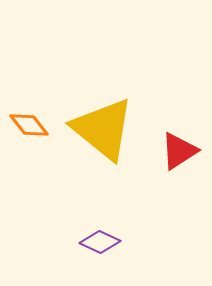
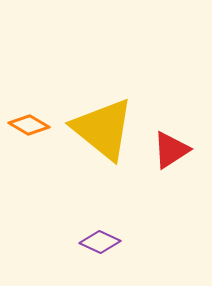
orange diamond: rotated 21 degrees counterclockwise
red triangle: moved 8 px left, 1 px up
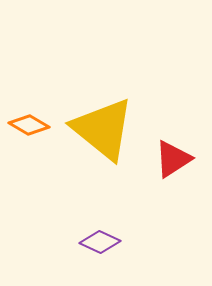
red triangle: moved 2 px right, 9 px down
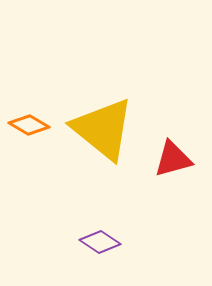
red triangle: rotated 18 degrees clockwise
purple diamond: rotated 9 degrees clockwise
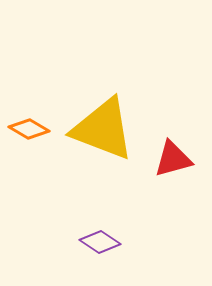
orange diamond: moved 4 px down
yellow triangle: rotated 18 degrees counterclockwise
